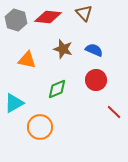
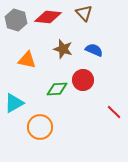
red circle: moved 13 px left
green diamond: rotated 20 degrees clockwise
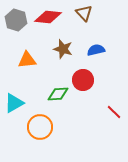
blue semicircle: moved 2 px right; rotated 36 degrees counterclockwise
orange triangle: rotated 18 degrees counterclockwise
green diamond: moved 1 px right, 5 px down
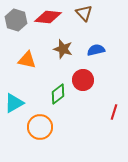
orange triangle: rotated 18 degrees clockwise
green diamond: rotated 35 degrees counterclockwise
red line: rotated 63 degrees clockwise
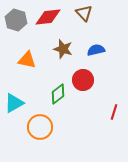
red diamond: rotated 12 degrees counterclockwise
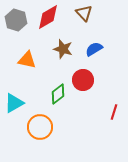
red diamond: rotated 24 degrees counterclockwise
blue semicircle: moved 2 px left, 1 px up; rotated 18 degrees counterclockwise
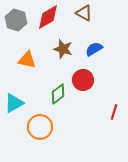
brown triangle: rotated 18 degrees counterclockwise
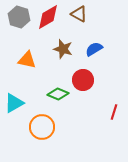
brown triangle: moved 5 px left, 1 px down
gray hexagon: moved 3 px right, 3 px up
green diamond: rotated 60 degrees clockwise
orange circle: moved 2 px right
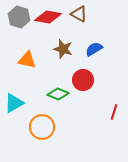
red diamond: rotated 40 degrees clockwise
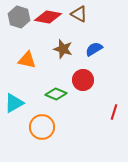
green diamond: moved 2 px left
